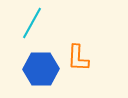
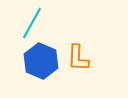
blue hexagon: moved 8 px up; rotated 24 degrees clockwise
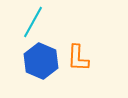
cyan line: moved 1 px right, 1 px up
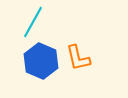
orange L-shape: rotated 16 degrees counterclockwise
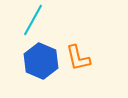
cyan line: moved 2 px up
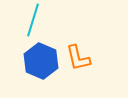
cyan line: rotated 12 degrees counterclockwise
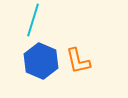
orange L-shape: moved 3 px down
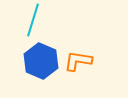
orange L-shape: rotated 112 degrees clockwise
